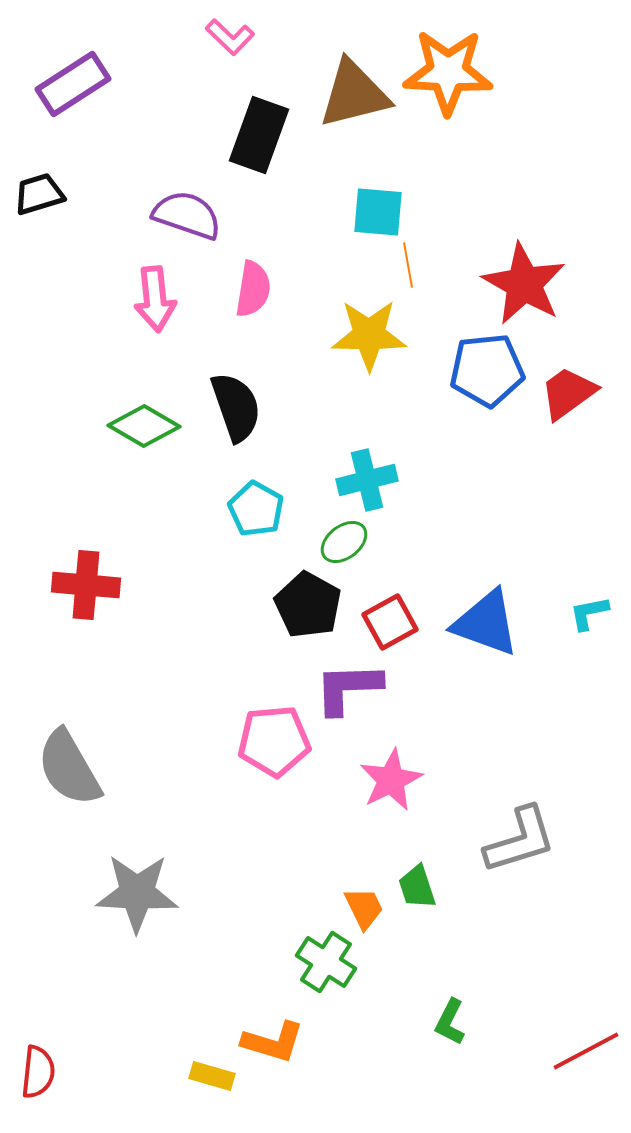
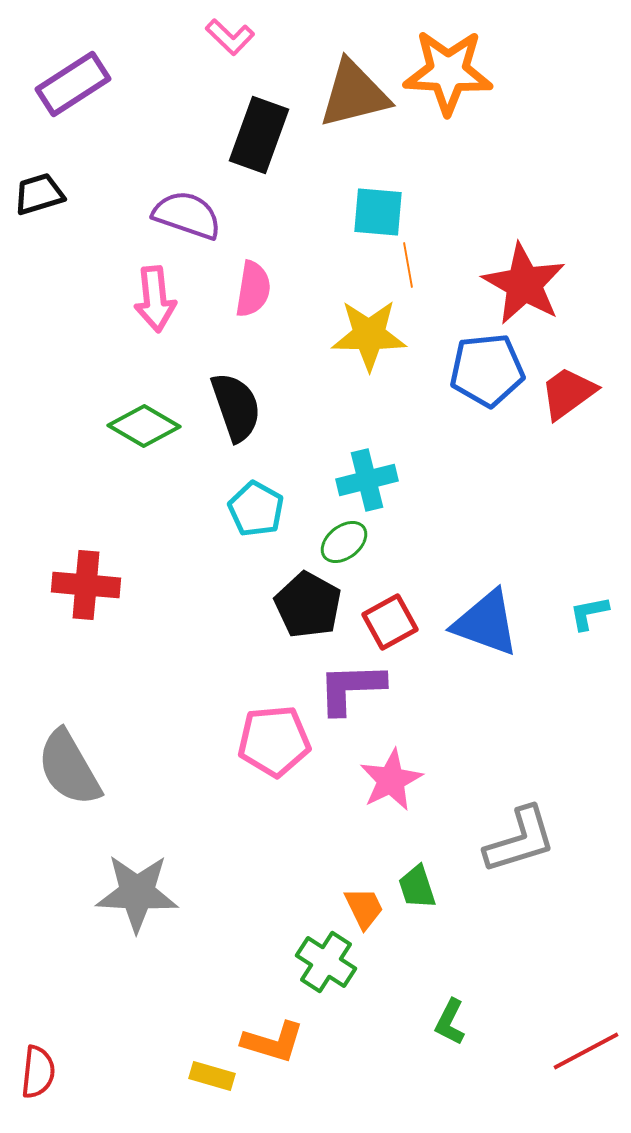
purple L-shape: moved 3 px right
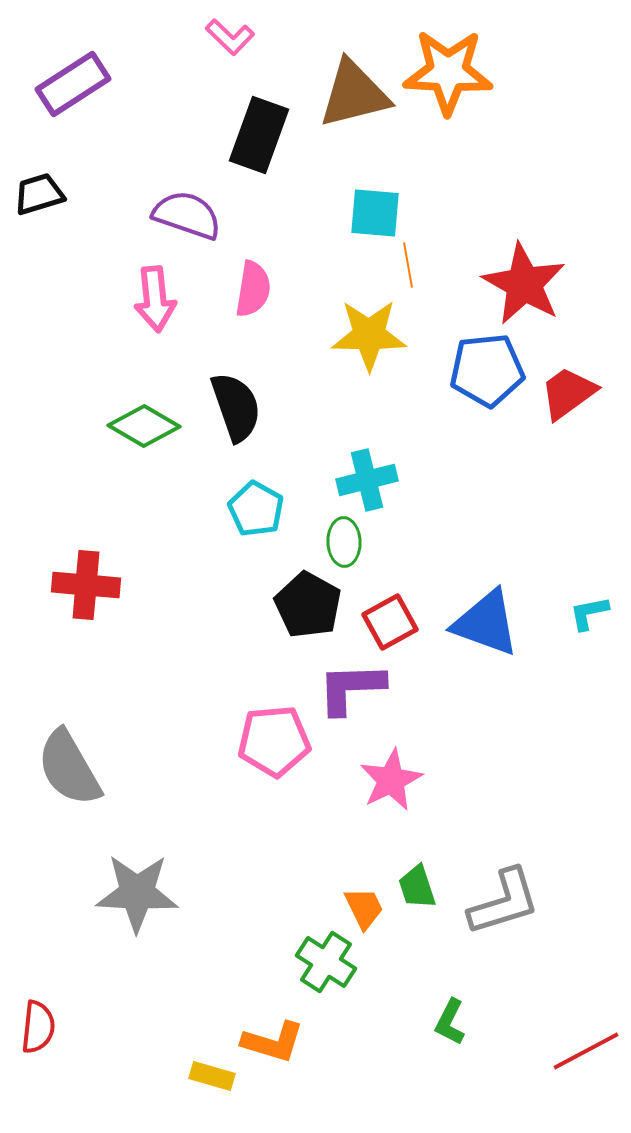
cyan square: moved 3 px left, 1 px down
green ellipse: rotated 54 degrees counterclockwise
gray L-shape: moved 16 px left, 62 px down
red semicircle: moved 45 px up
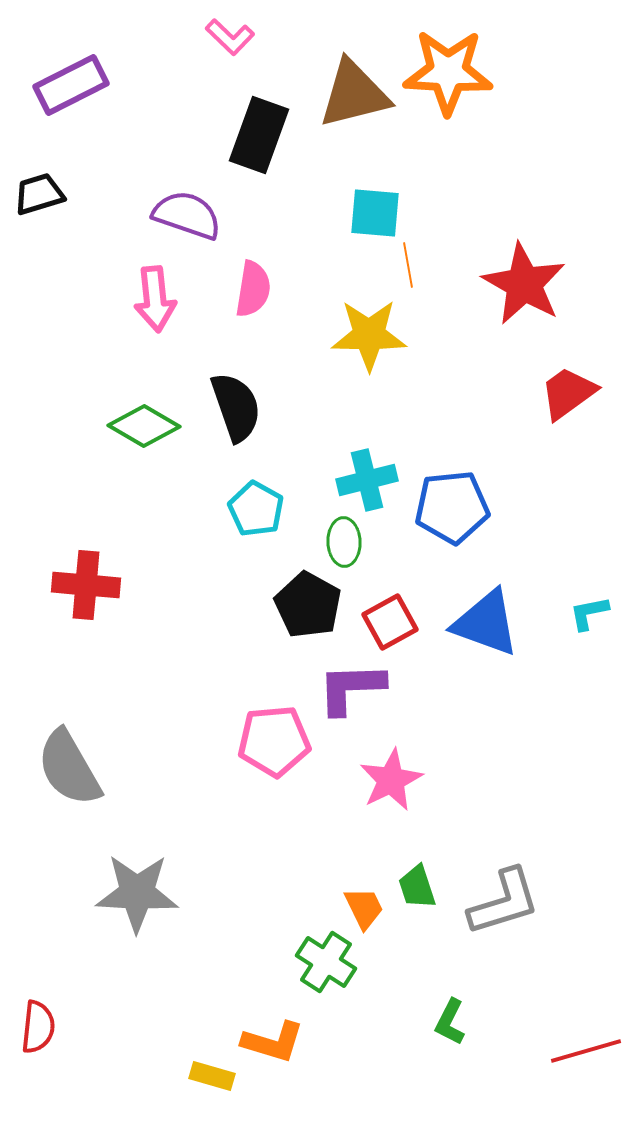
purple rectangle: moved 2 px left, 1 px down; rotated 6 degrees clockwise
blue pentagon: moved 35 px left, 137 px down
red line: rotated 12 degrees clockwise
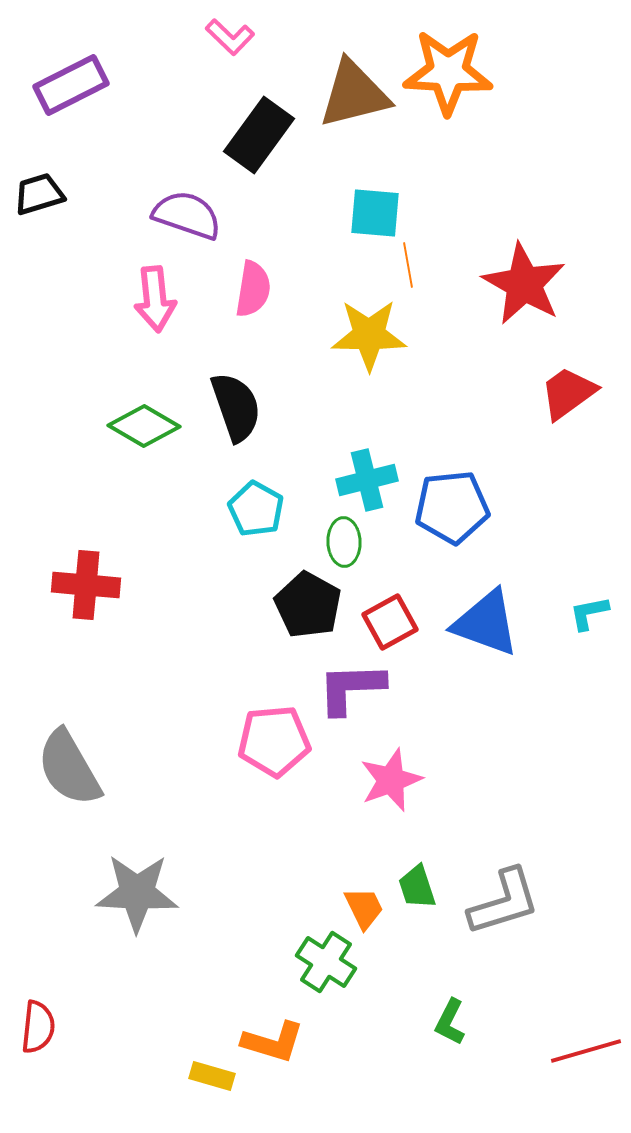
black rectangle: rotated 16 degrees clockwise
pink star: rotated 6 degrees clockwise
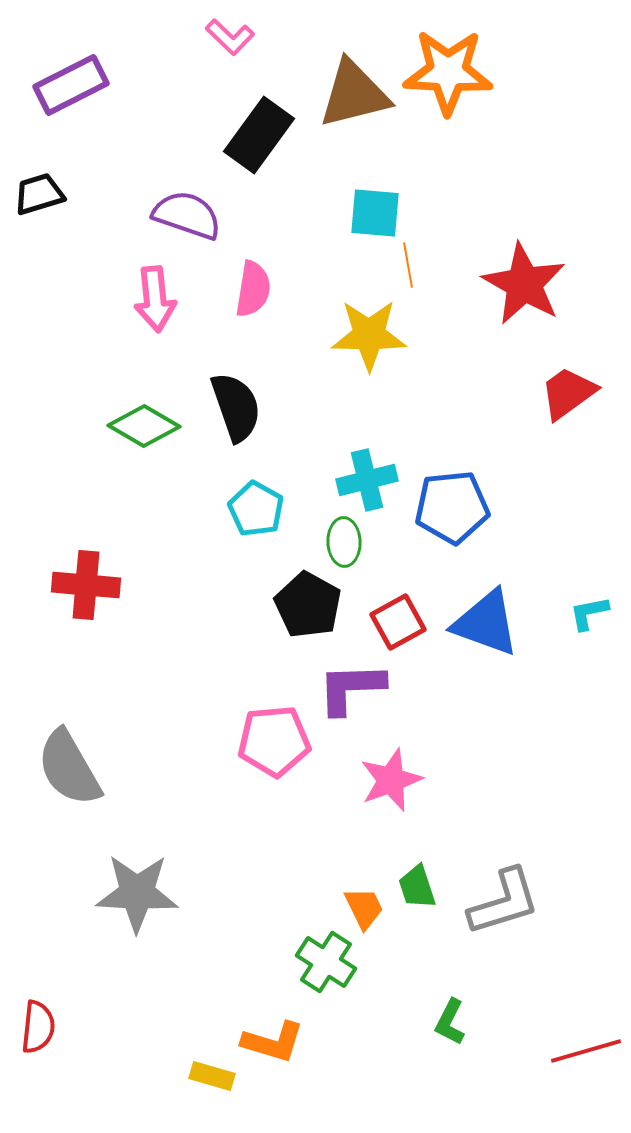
red square: moved 8 px right
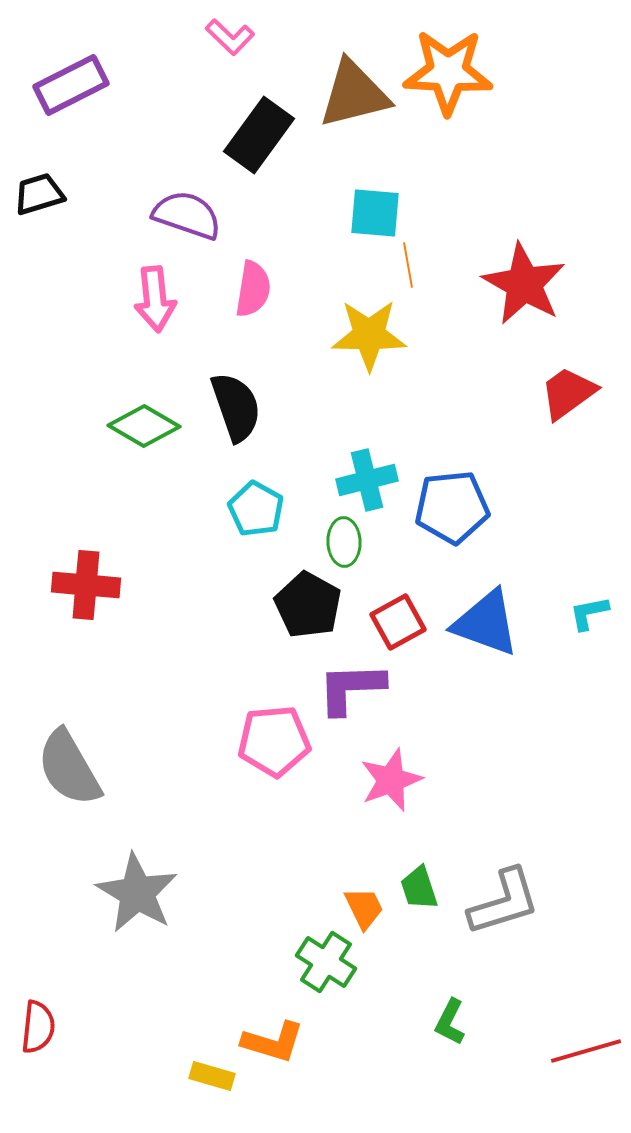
green trapezoid: moved 2 px right, 1 px down
gray star: rotated 28 degrees clockwise
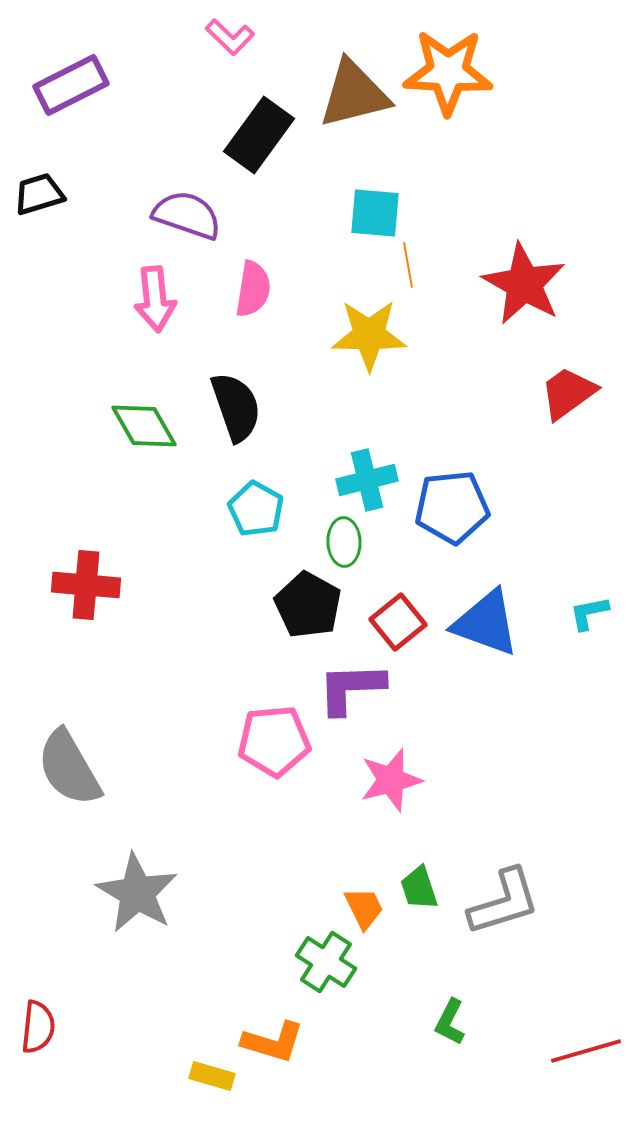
green diamond: rotated 30 degrees clockwise
red square: rotated 10 degrees counterclockwise
pink star: rotated 6 degrees clockwise
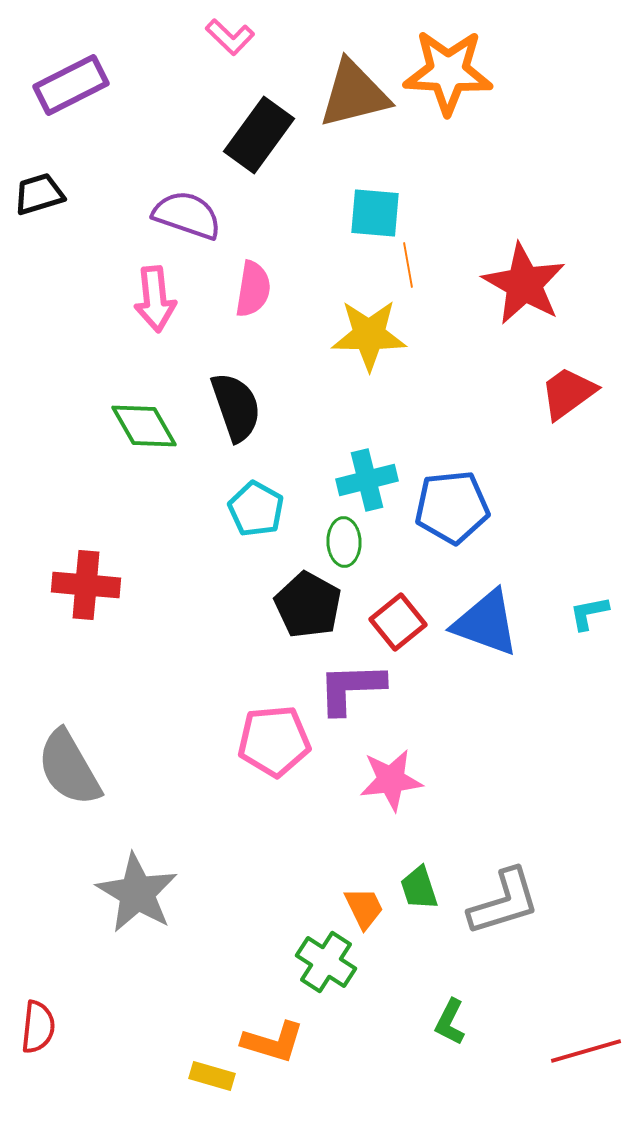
pink star: rotated 8 degrees clockwise
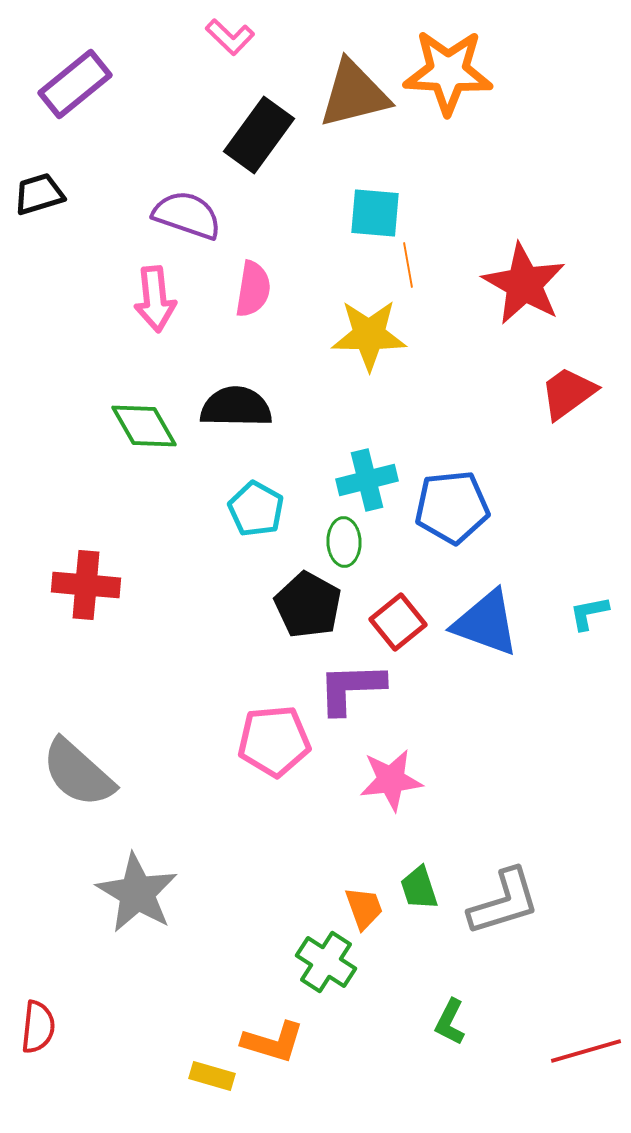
purple rectangle: moved 4 px right, 1 px up; rotated 12 degrees counterclockwise
black semicircle: rotated 70 degrees counterclockwise
gray semicircle: moved 9 px right, 5 px down; rotated 18 degrees counterclockwise
orange trapezoid: rotated 6 degrees clockwise
